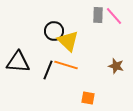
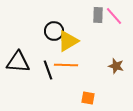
yellow triangle: rotated 45 degrees clockwise
orange line: rotated 15 degrees counterclockwise
black line: rotated 42 degrees counterclockwise
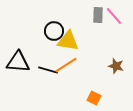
yellow triangle: rotated 40 degrees clockwise
orange line: rotated 35 degrees counterclockwise
black line: rotated 54 degrees counterclockwise
orange square: moved 6 px right; rotated 16 degrees clockwise
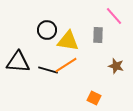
gray rectangle: moved 20 px down
black circle: moved 7 px left, 1 px up
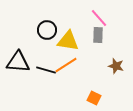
pink line: moved 15 px left, 2 px down
black line: moved 2 px left
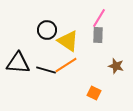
pink line: rotated 72 degrees clockwise
yellow triangle: rotated 25 degrees clockwise
black triangle: moved 1 px down
orange square: moved 5 px up
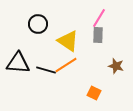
black circle: moved 9 px left, 6 px up
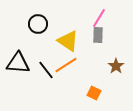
brown star: rotated 21 degrees clockwise
black line: rotated 36 degrees clockwise
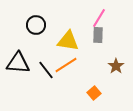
black circle: moved 2 px left, 1 px down
yellow triangle: rotated 25 degrees counterclockwise
orange square: rotated 24 degrees clockwise
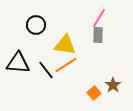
yellow triangle: moved 3 px left, 4 px down
brown star: moved 3 px left, 19 px down
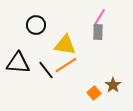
gray rectangle: moved 3 px up
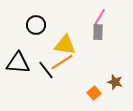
orange line: moved 4 px left, 3 px up
brown star: moved 2 px right, 3 px up; rotated 21 degrees counterclockwise
